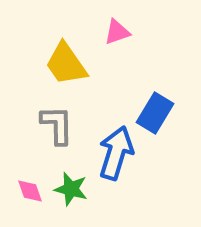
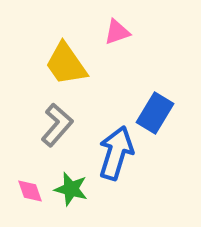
gray L-shape: rotated 42 degrees clockwise
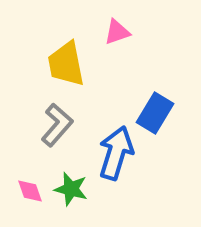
yellow trapezoid: rotated 24 degrees clockwise
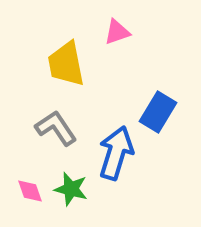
blue rectangle: moved 3 px right, 1 px up
gray L-shape: moved 1 px left, 3 px down; rotated 75 degrees counterclockwise
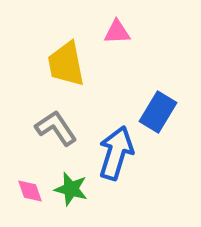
pink triangle: rotated 16 degrees clockwise
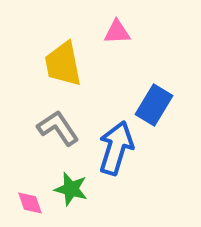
yellow trapezoid: moved 3 px left
blue rectangle: moved 4 px left, 7 px up
gray L-shape: moved 2 px right
blue arrow: moved 5 px up
pink diamond: moved 12 px down
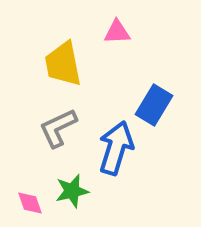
gray L-shape: rotated 81 degrees counterclockwise
green star: moved 1 px right, 2 px down; rotated 28 degrees counterclockwise
